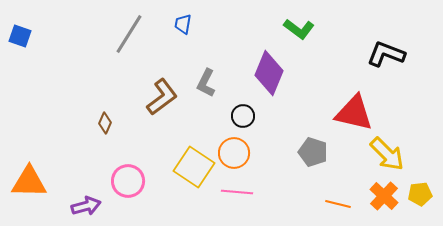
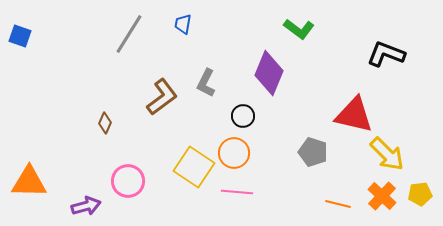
red triangle: moved 2 px down
orange cross: moved 2 px left
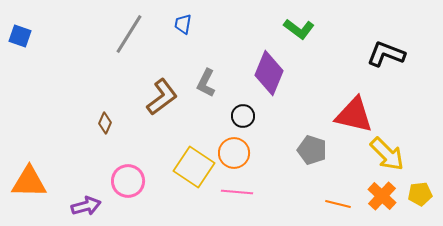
gray pentagon: moved 1 px left, 2 px up
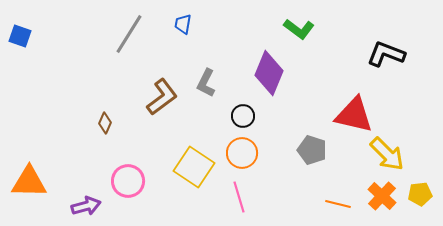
orange circle: moved 8 px right
pink line: moved 2 px right, 5 px down; rotated 68 degrees clockwise
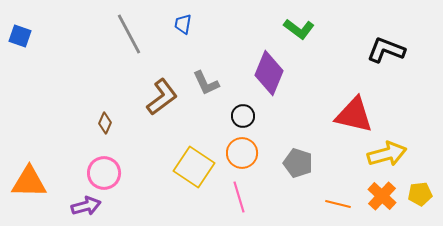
gray line: rotated 60 degrees counterclockwise
black L-shape: moved 4 px up
gray L-shape: rotated 52 degrees counterclockwise
gray pentagon: moved 14 px left, 13 px down
yellow arrow: rotated 60 degrees counterclockwise
pink circle: moved 24 px left, 8 px up
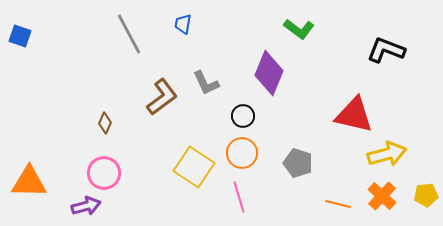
yellow pentagon: moved 6 px right, 1 px down
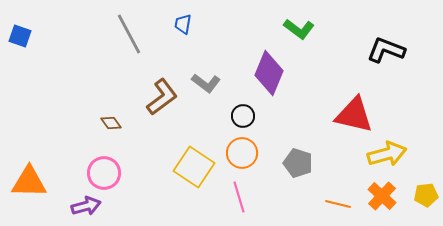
gray L-shape: rotated 28 degrees counterclockwise
brown diamond: moved 6 px right; rotated 60 degrees counterclockwise
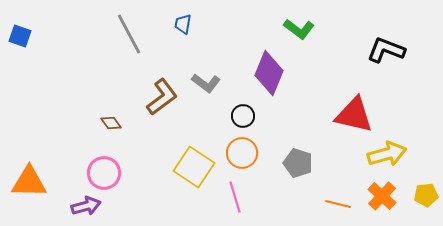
pink line: moved 4 px left
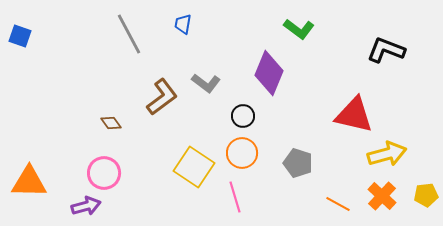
orange line: rotated 15 degrees clockwise
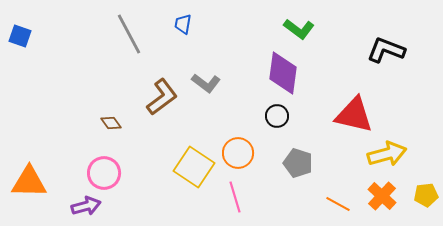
purple diamond: moved 14 px right; rotated 15 degrees counterclockwise
black circle: moved 34 px right
orange circle: moved 4 px left
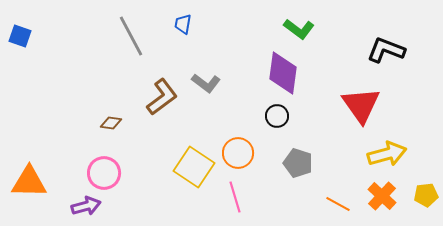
gray line: moved 2 px right, 2 px down
red triangle: moved 7 px right, 10 px up; rotated 42 degrees clockwise
brown diamond: rotated 45 degrees counterclockwise
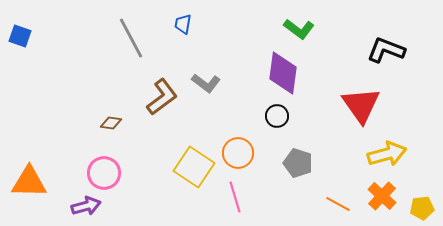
gray line: moved 2 px down
yellow pentagon: moved 4 px left, 13 px down
